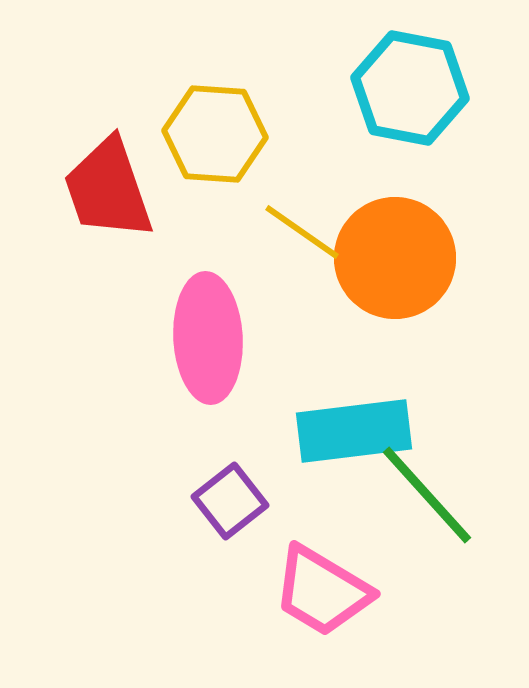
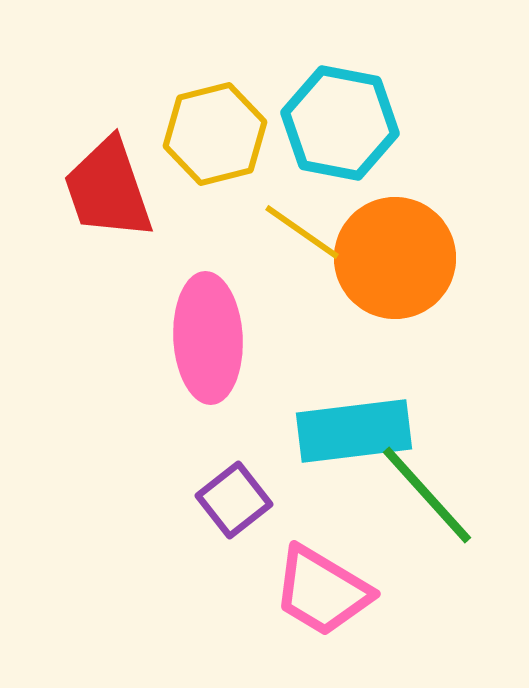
cyan hexagon: moved 70 px left, 35 px down
yellow hexagon: rotated 18 degrees counterclockwise
purple square: moved 4 px right, 1 px up
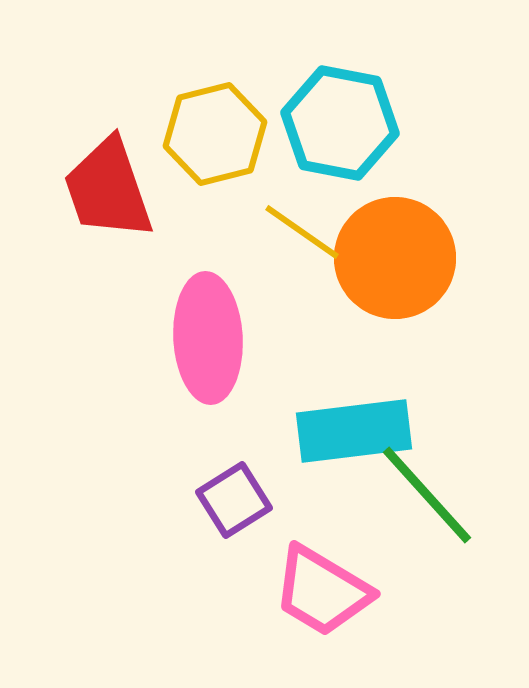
purple square: rotated 6 degrees clockwise
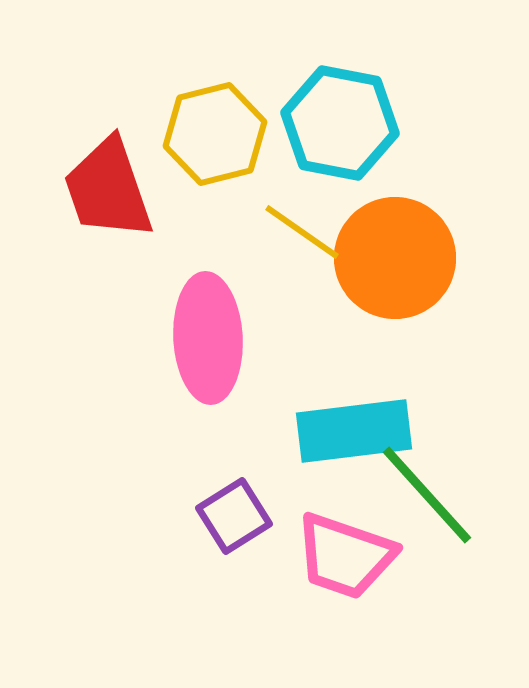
purple square: moved 16 px down
pink trapezoid: moved 23 px right, 35 px up; rotated 12 degrees counterclockwise
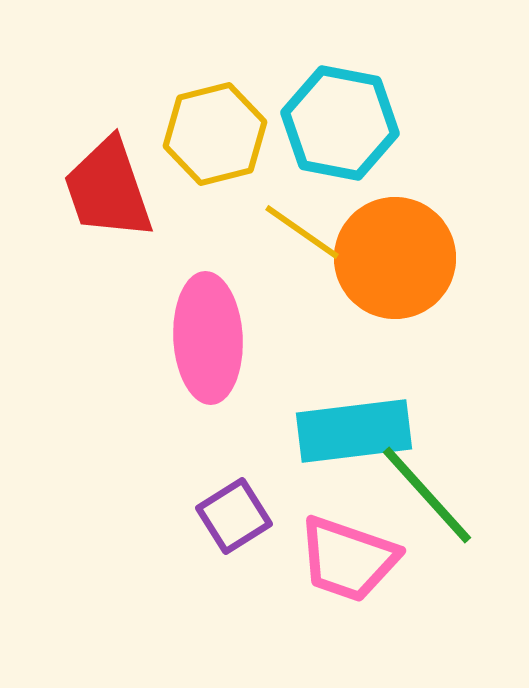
pink trapezoid: moved 3 px right, 3 px down
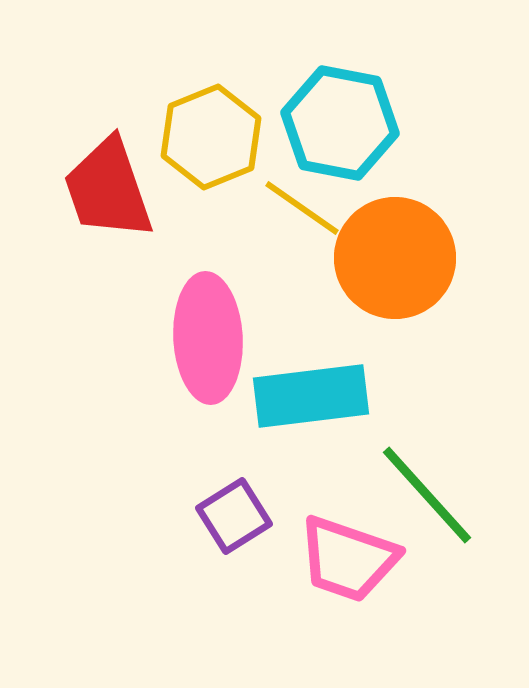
yellow hexagon: moved 4 px left, 3 px down; rotated 8 degrees counterclockwise
yellow line: moved 24 px up
cyan rectangle: moved 43 px left, 35 px up
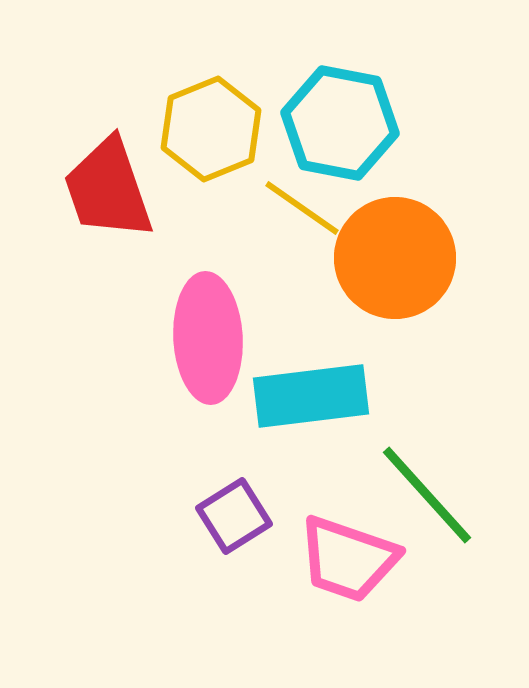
yellow hexagon: moved 8 px up
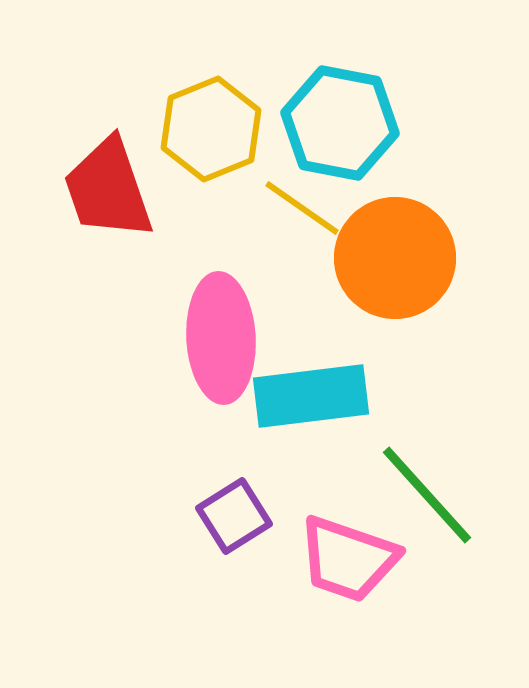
pink ellipse: moved 13 px right
